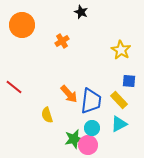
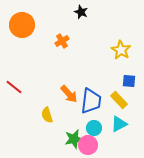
cyan circle: moved 2 px right
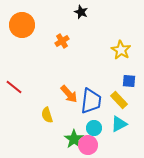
green star: rotated 24 degrees counterclockwise
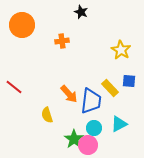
orange cross: rotated 24 degrees clockwise
yellow rectangle: moved 9 px left, 12 px up
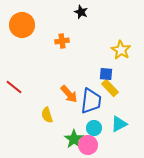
blue square: moved 23 px left, 7 px up
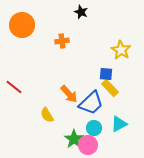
blue trapezoid: moved 2 px down; rotated 40 degrees clockwise
yellow semicircle: rotated 14 degrees counterclockwise
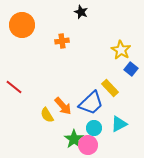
blue square: moved 25 px right, 5 px up; rotated 32 degrees clockwise
orange arrow: moved 6 px left, 12 px down
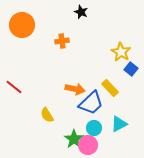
yellow star: moved 2 px down
orange arrow: moved 12 px right, 17 px up; rotated 36 degrees counterclockwise
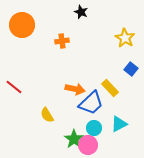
yellow star: moved 4 px right, 14 px up
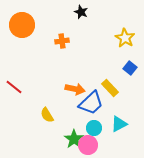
blue square: moved 1 px left, 1 px up
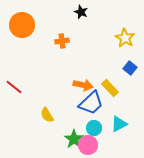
orange arrow: moved 8 px right, 4 px up
